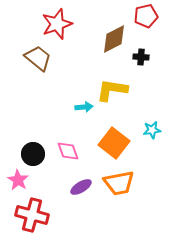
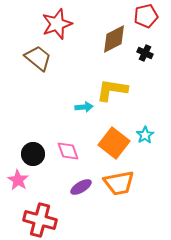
black cross: moved 4 px right, 4 px up; rotated 21 degrees clockwise
cyan star: moved 7 px left, 5 px down; rotated 24 degrees counterclockwise
red cross: moved 8 px right, 5 px down
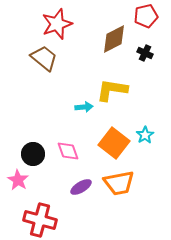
brown trapezoid: moved 6 px right
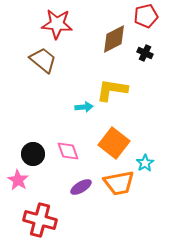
red star: rotated 24 degrees clockwise
brown trapezoid: moved 1 px left, 2 px down
cyan star: moved 28 px down
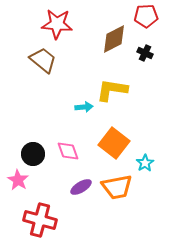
red pentagon: rotated 10 degrees clockwise
orange trapezoid: moved 2 px left, 4 px down
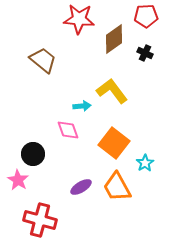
red star: moved 22 px right, 5 px up
brown diamond: rotated 8 degrees counterclockwise
yellow L-shape: moved 1 px down; rotated 44 degrees clockwise
cyan arrow: moved 2 px left, 1 px up
pink diamond: moved 21 px up
orange trapezoid: rotated 72 degrees clockwise
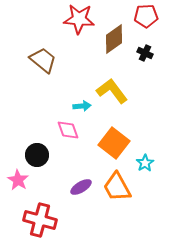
black circle: moved 4 px right, 1 px down
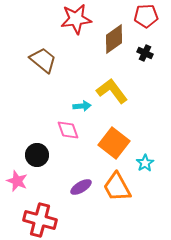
red star: moved 3 px left; rotated 12 degrees counterclockwise
pink star: moved 1 px left, 1 px down; rotated 10 degrees counterclockwise
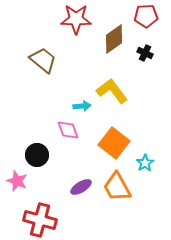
red star: rotated 8 degrees clockwise
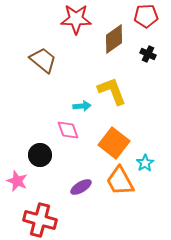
black cross: moved 3 px right, 1 px down
yellow L-shape: rotated 16 degrees clockwise
black circle: moved 3 px right
orange trapezoid: moved 3 px right, 6 px up
